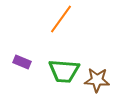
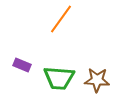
purple rectangle: moved 3 px down
green trapezoid: moved 5 px left, 7 px down
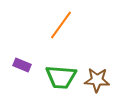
orange line: moved 6 px down
green trapezoid: moved 2 px right, 1 px up
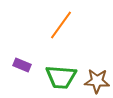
brown star: moved 1 px down
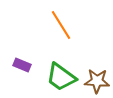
orange line: rotated 68 degrees counterclockwise
green trapezoid: rotated 32 degrees clockwise
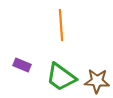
orange line: rotated 28 degrees clockwise
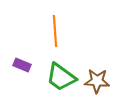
orange line: moved 6 px left, 6 px down
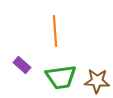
purple rectangle: rotated 18 degrees clockwise
green trapezoid: rotated 44 degrees counterclockwise
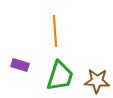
purple rectangle: moved 2 px left; rotated 24 degrees counterclockwise
green trapezoid: moved 1 px left, 1 px up; rotated 64 degrees counterclockwise
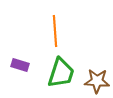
green trapezoid: moved 1 px right, 3 px up
